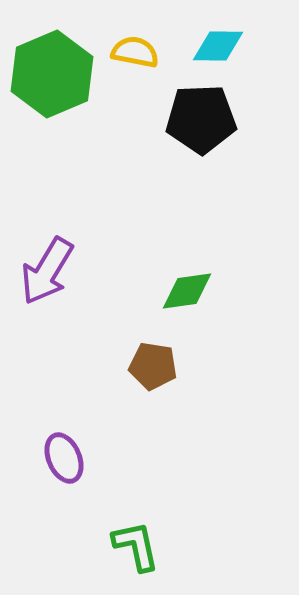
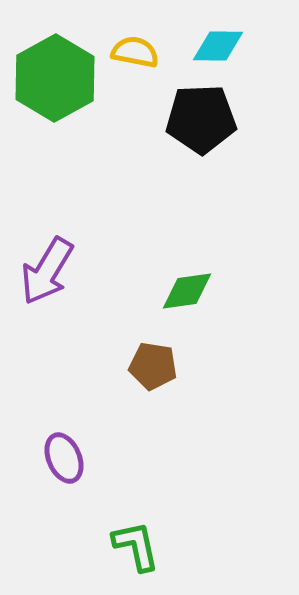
green hexagon: moved 3 px right, 4 px down; rotated 6 degrees counterclockwise
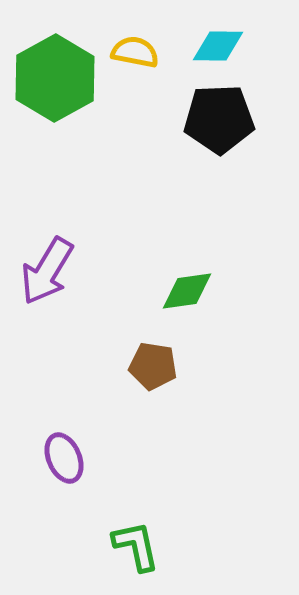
black pentagon: moved 18 px right
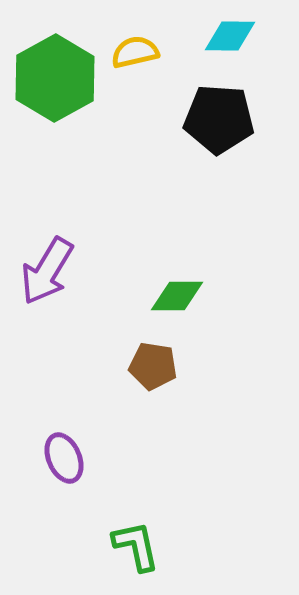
cyan diamond: moved 12 px right, 10 px up
yellow semicircle: rotated 24 degrees counterclockwise
black pentagon: rotated 6 degrees clockwise
green diamond: moved 10 px left, 5 px down; rotated 8 degrees clockwise
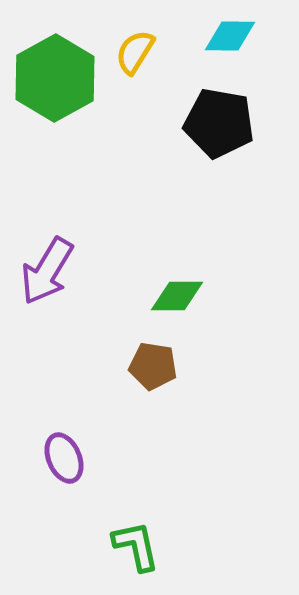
yellow semicircle: rotated 45 degrees counterclockwise
black pentagon: moved 4 px down; rotated 6 degrees clockwise
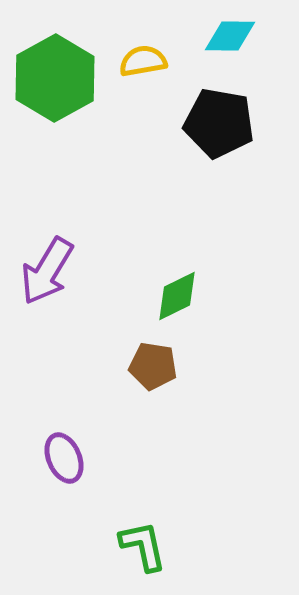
yellow semicircle: moved 8 px right, 9 px down; rotated 48 degrees clockwise
green diamond: rotated 26 degrees counterclockwise
green L-shape: moved 7 px right
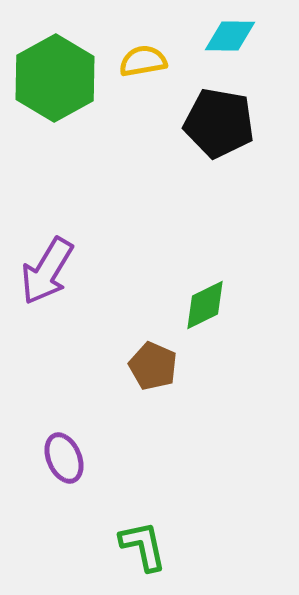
green diamond: moved 28 px right, 9 px down
brown pentagon: rotated 15 degrees clockwise
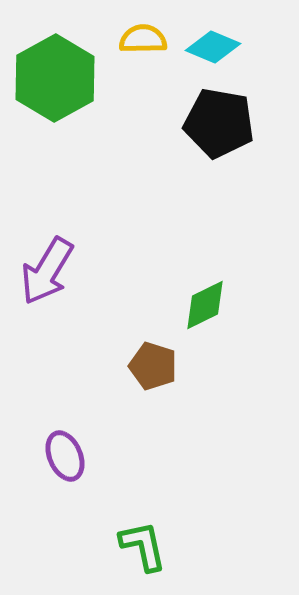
cyan diamond: moved 17 px left, 11 px down; rotated 22 degrees clockwise
yellow semicircle: moved 22 px up; rotated 9 degrees clockwise
brown pentagon: rotated 6 degrees counterclockwise
purple ellipse: moved 1 px right, 2 px up
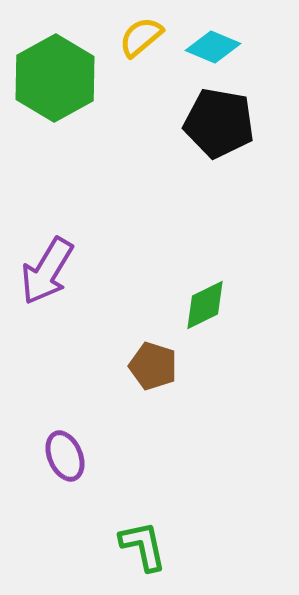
yellow semicircle: moved 2 px left, 2 px up; rotated 39 degrees counterclockwise
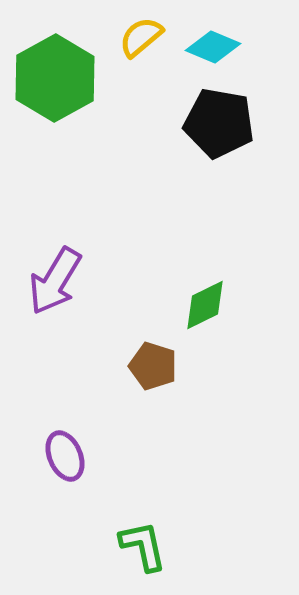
purple arrow: moved 8 px right, 10 px down
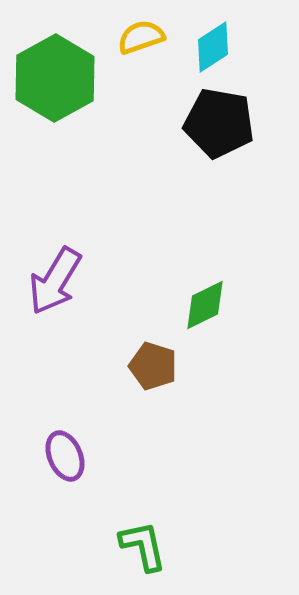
yellow semicircle: rotated 21 degrees clockwise
cyan diamond: rotated 56 degrees counterclockwise
